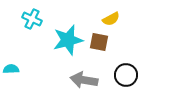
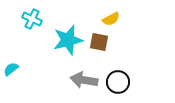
cyan semicircle: rotated 35 degrees counterclockwise
black circle: moved 8 px left, 7 px down
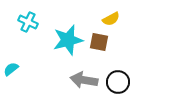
cyan cross: moved 4 px left, 3 px down
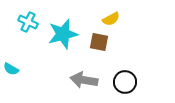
cyan star: moved 5 px left, 6 px up
cyan semicircle: rotated 112 degrees counterclockwise
black circle: moved 7 px right
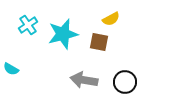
cyan cross: moved 3 px down; rotated 30 degrees clockwise
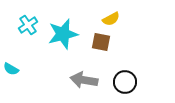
brown square: moved 2 px right
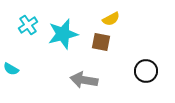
black circle: moved 21 px right, 11 px up
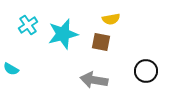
yellow semicircle: rotated 18 degrees clockwise
gray arrow: moved 10 px right
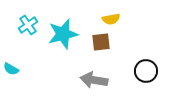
brown square: rotated 18 degrees counterclockwise
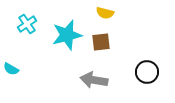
yellow semicircle: moved 6 px left, 6 px up; rotated 24 degrees clockwise
cyan cross: moved 1 px left, 1 px up
cyan star: moved 4 px right, 1 px down
black circle: moved 1 px right, 1 px down
